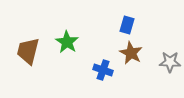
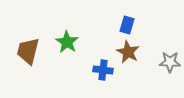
brown star: moved 3 px left, 1 px up
blue cross: rotated 12 degrees counterclockwise
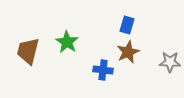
brown star: rotated 20 degrees clockwise
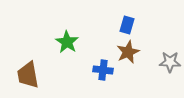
brown trapezoid: moved 24 px down; rotated 24 degrees counterclockwise
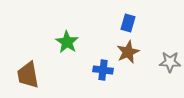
blue rectangle: moved 1 px right, 2 px up
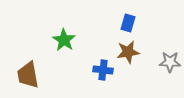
green star: moved 3 px left, 2 px up
brown star: rotated 15 degrees clockwise
